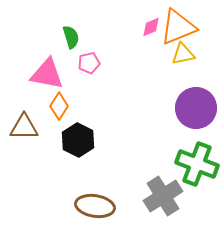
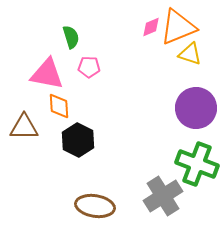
yellow triangle: moved 7 px right; rotated 30 degrees clockwise
pink pentagon: moved 4 px down; rotated 15 degrees clockwise
orange diamond: rotated 36 degrees counterclockwise
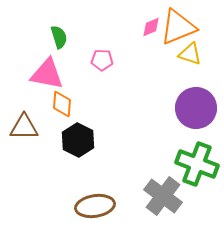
green semicircle: moved 12 px left
pink pentagon: moved 13 px right, 7 px up
orange diamond: moved 3 px right, 2 px up; rotated 8 degrees clockwise
gray cross: rotated 21 degrees counterclockwise
brown ellipse: rotated 18 degrees counterclockwise
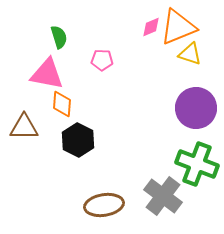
brown ellipse: moved 9 px right, 1 px up
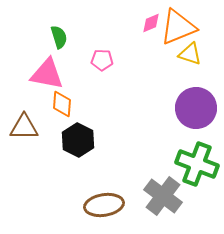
pink diamond: moved 4 px up
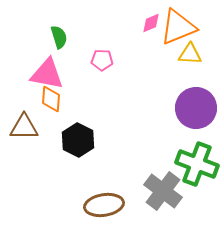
yellow triangle: rotated 15 degrees counterclockwise
orange diamond: moved 11 px left, 5 px up
gray cross: moved 5 px up
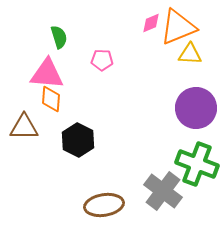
pink triangle: rotated 6 degrees counterclockwise
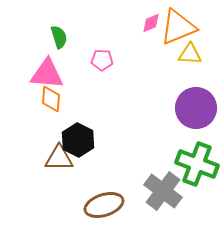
brown triangle: moved 35 px right, 31 px down
brown ellipse: rotated 9 degrees counterclockwise
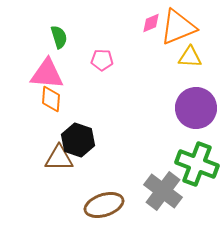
yellow triangle: moved 3 px down
black hexagon: rotated 8 degrees counterclockwise
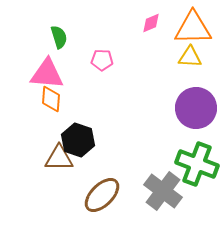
orange triangle: moved 15 px right, 1 px down; rotated 21 degrees clockwise
brown ellipse: moved 2 px left, 10 px up; rotated 27 degrees counterclockwise
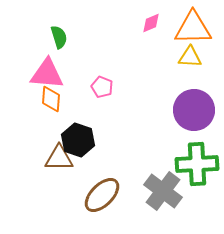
pink pentagon: moved 27 px down; rotated 20 degrees clockwise
purple circle: moved 2 px left, 2 px down
green cross: rotated 24 degrees counterclockwise
